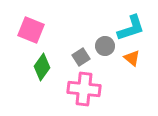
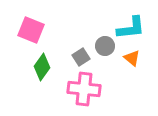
cyan L-shape: rotated 12 degrees clockwise
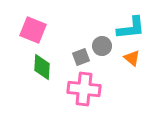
pink square: moved 2 px right
gray circle: moved 3 px left
gray square: rotated 12 degrees clockwise
green diamond: rotated 32 degrees counterclockwise
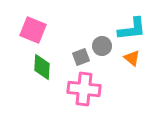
cyan L-shape: moved 1 px right, 1 px down
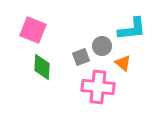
orange triangle: moved 9 px left, 5 px down
pink cross: moved 14 px right, 2 px up
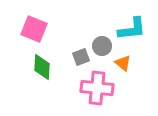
pink square: moved 1 px right, 1 px up
pink cross: moved 1 px left, 1 px down
